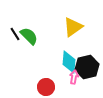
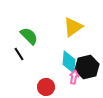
black line: moved 4 px right, 20 px down
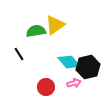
yellow triangle: moved 18 px left, 2 px up
green semicircle: moved 7 px right, 5 px up; rotated 54 degrees counterclockwise
cyan diamond: rotated 45 degrees counterclockwise
black hexagon: moved 1 px right
pink arrow: moved 6 px down; rotated 64 degrees clockwise
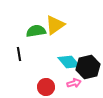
black line: rotated 24 degrees clockwise
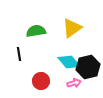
yellow triangle: moved 17 px right, 3 px down
red circle: moved 5 px left, 6 px up
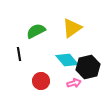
green semicircle: rotated 18 degrees counterclockwise
cyan diamond: moved 2 px left, 2 px up
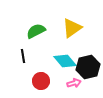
black line: moved 4 px right, 2 px down
cyan diamond: moved 2 px left, 1 px down
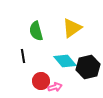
green semicircle: rotated 78 degrees counterclockwise
pink arrow: moved 19 px left, 4 px down
